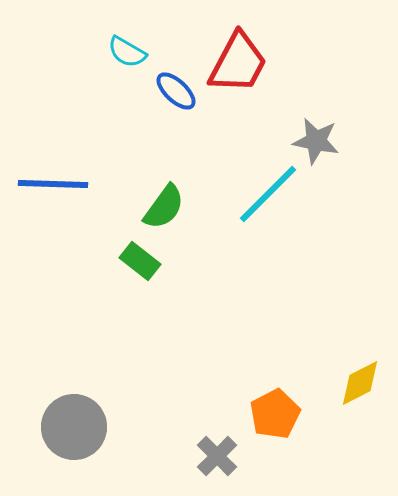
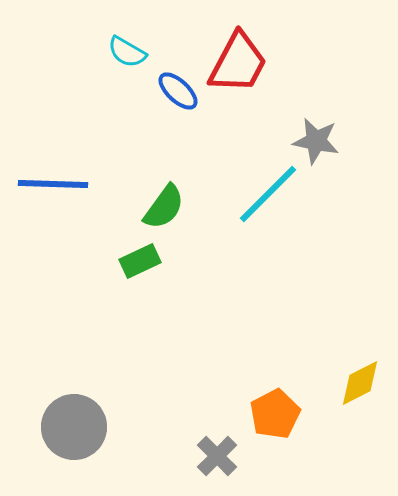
blue ellipse: moved 2 px right
green rectangle: rotated 63 degrees counterclockwise
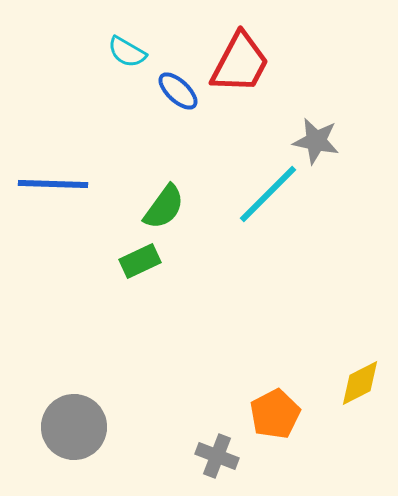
red trapezoid: moved 2 px right
gray cross: rotated 24 degrees counterclockwise
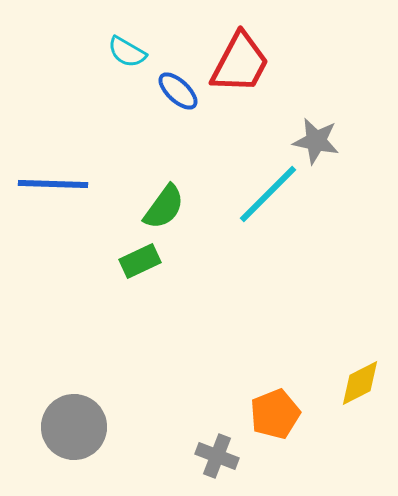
orange pentagon: rotated 6 degrees clockwise
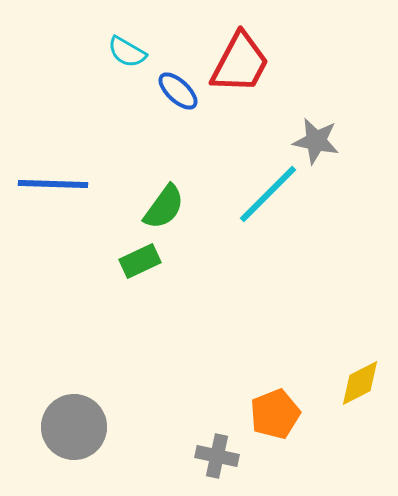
gray cross: rotated 9 degrees counterclockwise
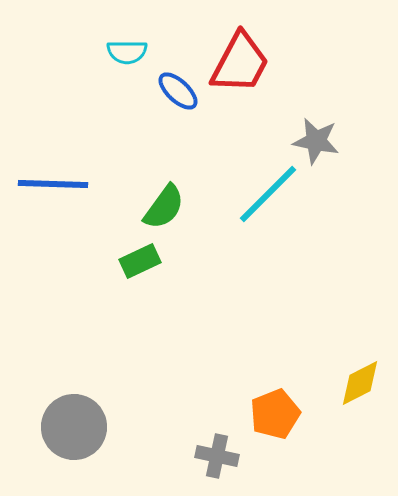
cyan semicircle: rotated 30 degrees counterclockwise
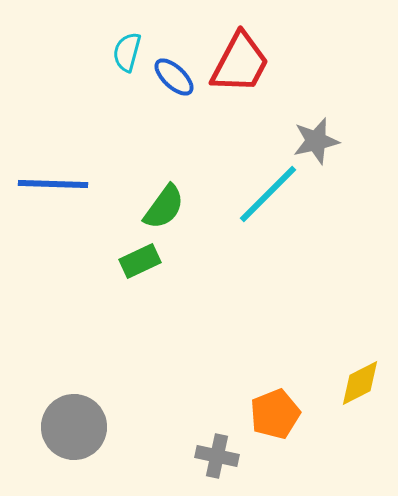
cyan semicircle: rotated 105 degrees clockwise
blue ellipse: moved 4 px left, 14 px up
gray star: rotated 24 degrees counterclockwise
